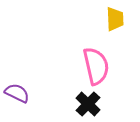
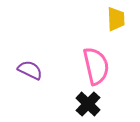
yellow trapezoid: moved 1 px right
purple semicircle: moved 13 px right, 23 px up
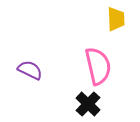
pink semicircle: moved 2 px right
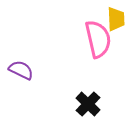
pink semicircle: moved 27 px up
purple semicircle: moved 9 px left
